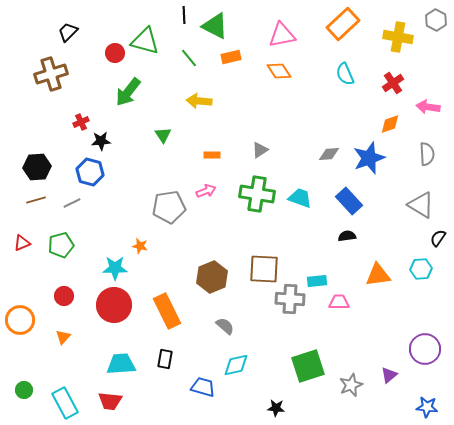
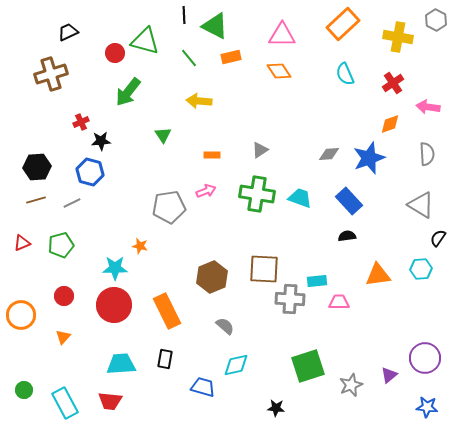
black trapezoid at (68, 32): rotated 20 degrees clockwise
pink triangle at (282, 35): rotated 12 degrees clockwise
orange circle at (20, 320): moved 1 px right, 5 px up
purple circle at (425, 349): moved 9 px down
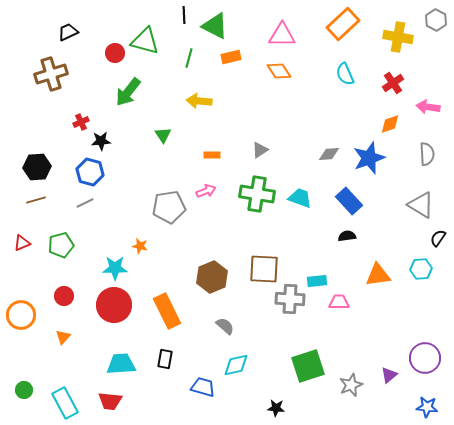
green line at (189, 58): rotated 54 degrees clockwise
gray line at (72, 203): moved 13 px right
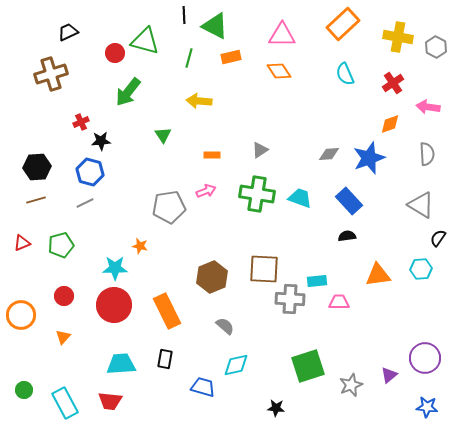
gray hexagon at (436, 20): moved 27 px down
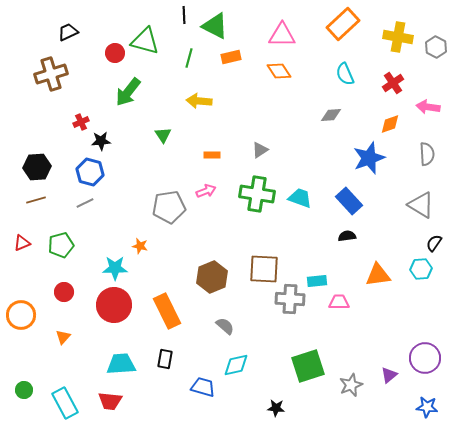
gray diamond at (329, 154): moved 2 px right, 39 px up
black semicircle at (438, 238): moved 4 px left, 5 px down
red circle at (64, 296): moved 4 px up
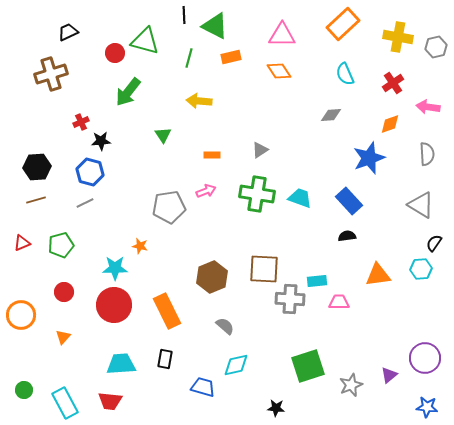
gray hexagon at (436, 47): rotated 20 degrees clockwise
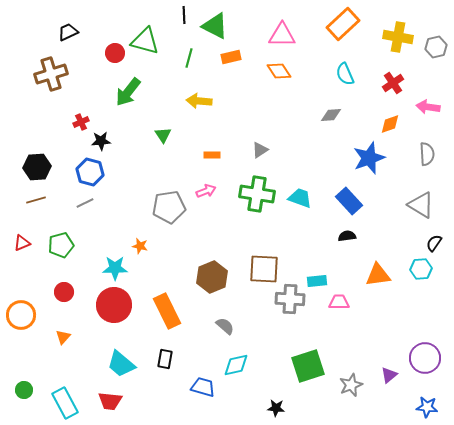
cyan trapezoid at (121, 364): rotated 136 degrees counterclockwise
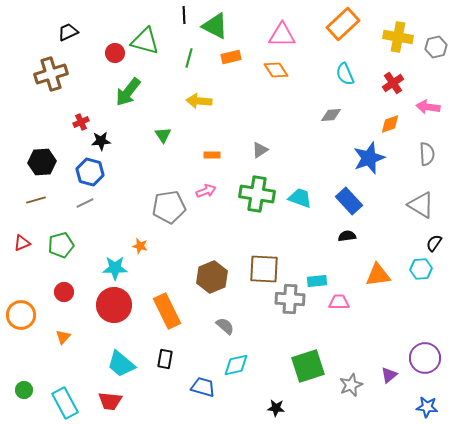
orange diamond at (279, 71): moved 3 px left, 1 px up
black hexagon at (37, 167): moved 5 px right, 5 px up
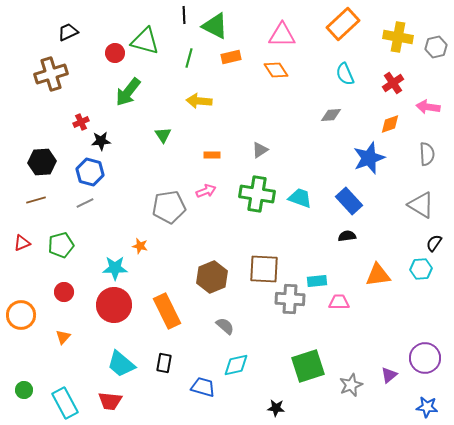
black rectangle at (165, 359): moved 1 px left, 4 px down
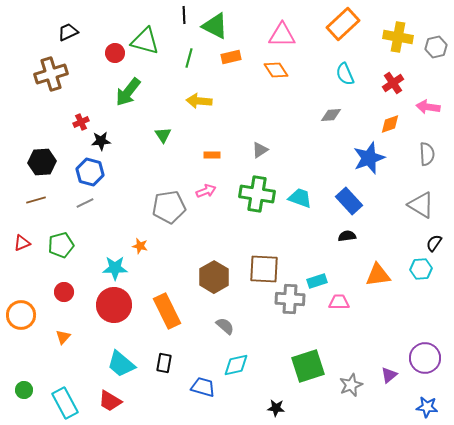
brown hexagon at (212, 277): moved 2 px right; rotated 8 degrees counterclockwise
cyan rectangle at (317, 281): rotated 12 degrees counterclockwise
red trapezoid at (110, 401): rotated 25 degrees clockwise
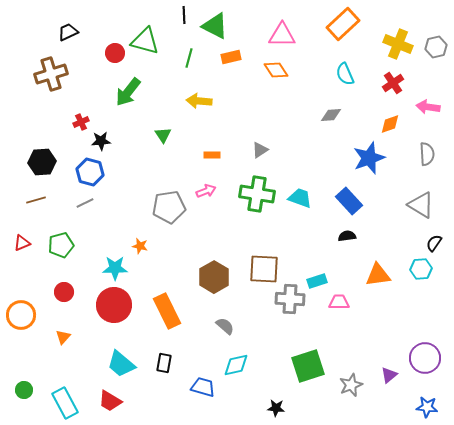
yellow cross at (398, 37): moved 7 px down; rotated 12 degrees clockwise
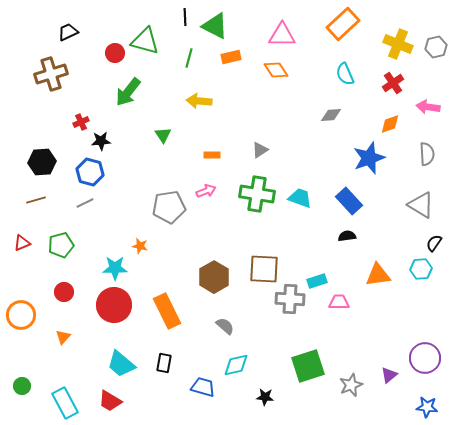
black line at (184, 15): moved 1 px right, 2 px down
green circle at (24, 390): moved 2 px left, 4 px up
black star at (276, 408): moved 11 px left, 11 px up
